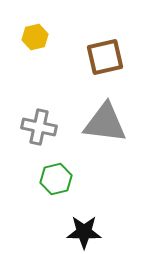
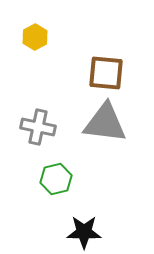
yellow hexagon: rotated 15 degrees counterclockwise
brown square: moved 1 px right, 16 px down; rotated 18 degrees clockwise
gray cross: moved 1 px left
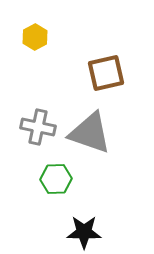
brown square: rotated 18 degrees counterclockwise
gray triangle: moved 15 px left, 10 px down; rotated 12 degrees clockwise
green hexagon: rotated 12 degrees clockwise
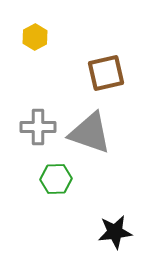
gray cross: rotated 12 degrees counterclockwise
black star: moved 31 px right; rotated 8 degrees counterclockwise
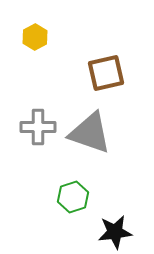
green hexagon: moved 17 px right, 18 px down; rotated 16 degrees counterclockwise
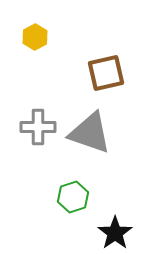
black star: moved 1 px down; rotated 28 degrees counterclockwise
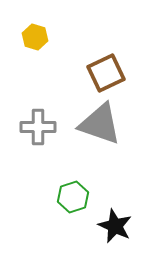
yellow hexagon: rotated 15 degrees counterclockwise
brown square: rotated 12 degrees counterclockwise
gray triangle: moved 10 px right, 9 px up
black star: moved 7 px up; rotated 12 degrees counterclockwise
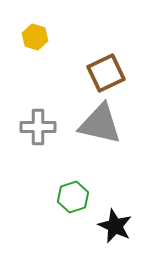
gray triangle: rotated 6 degrees counterclockwise
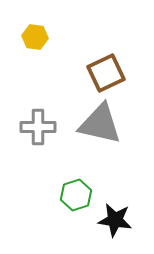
yellow hexagon: rotated 10 degrees counterclockwise
green hexagon: moved 3 px right, 2 px up
black star: moved 6 px up; rotated 16 degrees counterclockwise
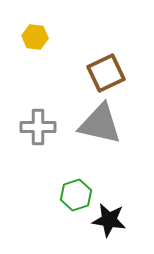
black star: moved 6 px left
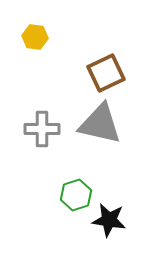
gray cross: moved 4 px right, 2 px down
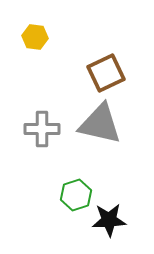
black star: rotated 12 degrees counterclockwise
